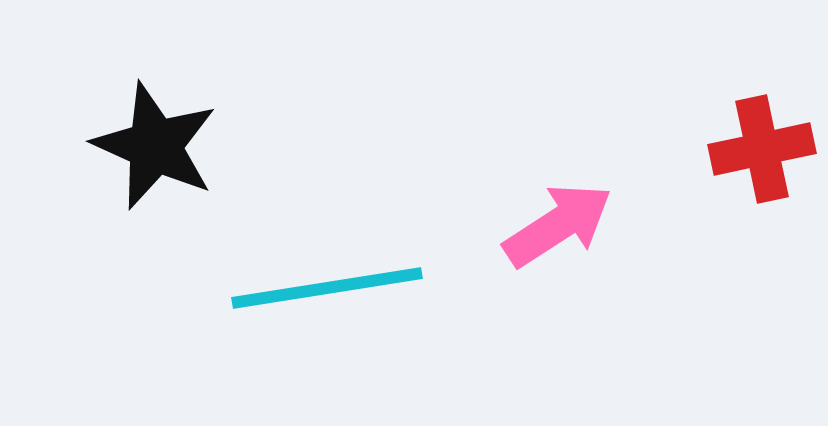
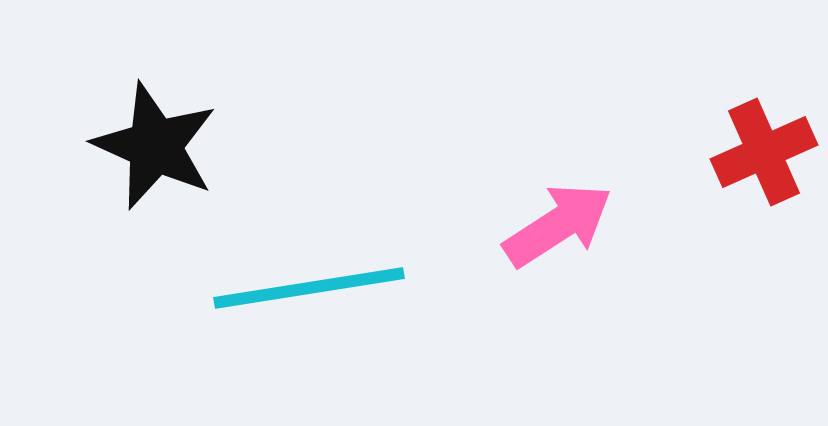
red cross: moved 2 px right, 3 px down; rotated 12 degrees counterclockwise
cyan line: moved 18 px left
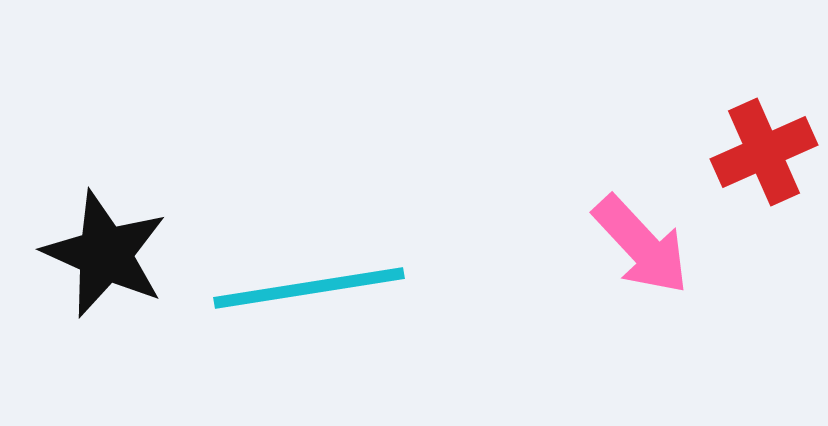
black star: moved 50 px left, 108 px down
pink arrow: moved 83 px right, 20 px down; rotated 80 degrees clockwise
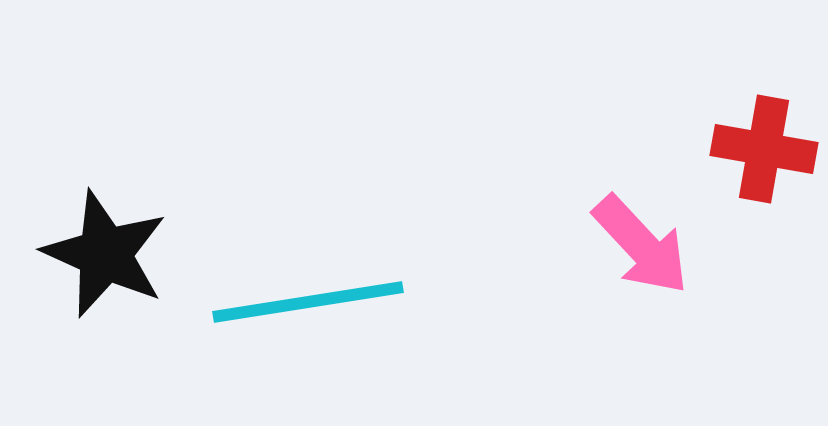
red cross: moved 3 px up; rotated 34 degrees clockwise
cyan line: moved 1 px left, 14 px down
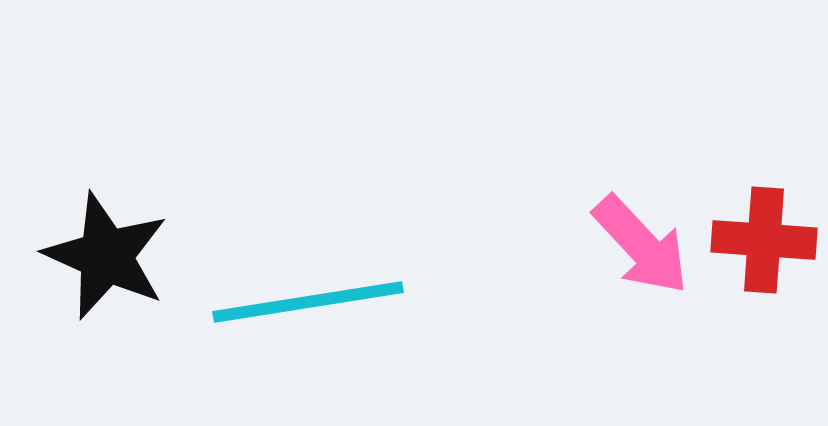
red cross: moved 91 px down; rotated 6 degrees counterclockwise
black star: moved 1 px right, 2 px down
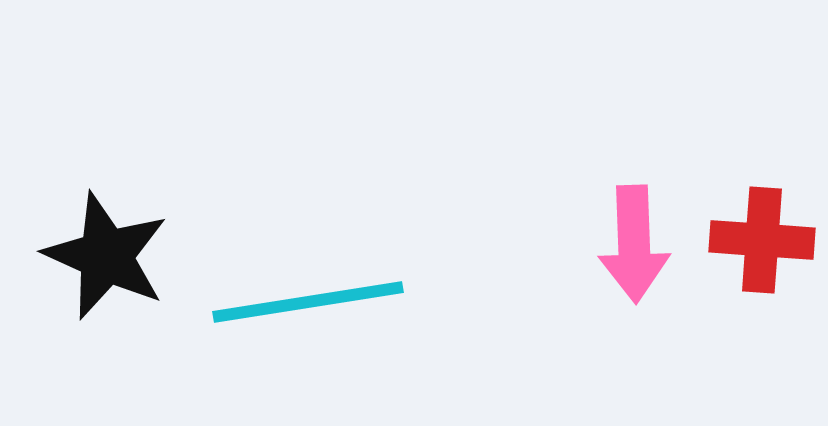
red cross: moved 2 px left
pink arrow: moved 7 px left, 1 px up; rotated 41 degrees clockwise
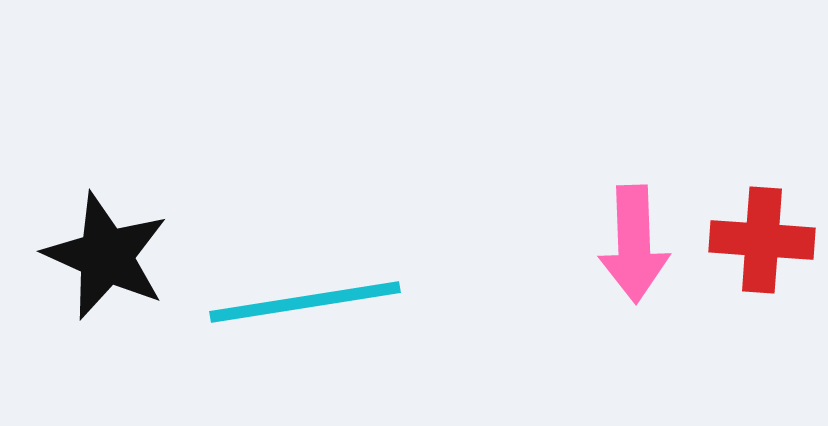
cyan line: moved 3 px left
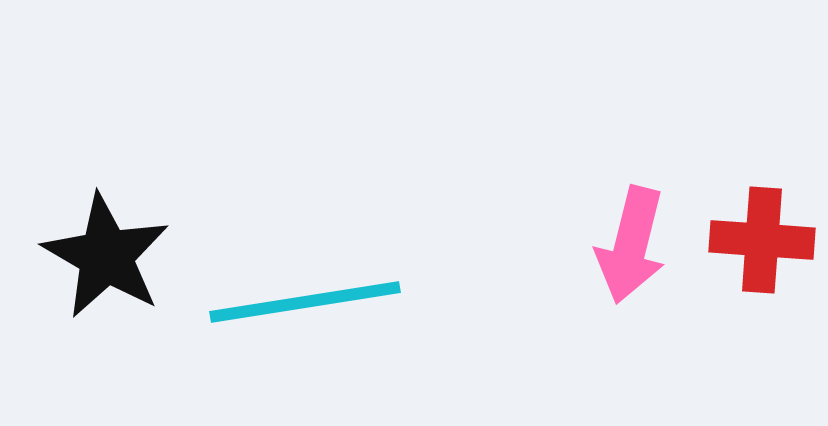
pink arrow: moved 3 px left, 1 px down; rotated 16 degrees clockwise
black star: rotated 6 degrees clockwise
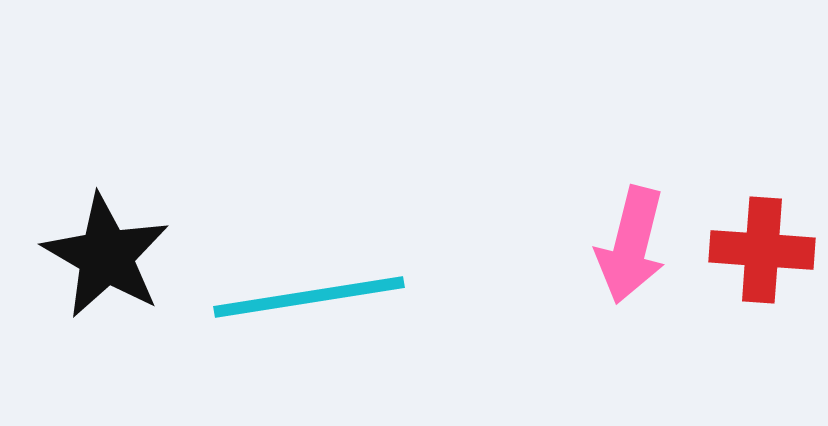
red cross: moved 10 px down
cyan line: moved 4 px right, 5 px up
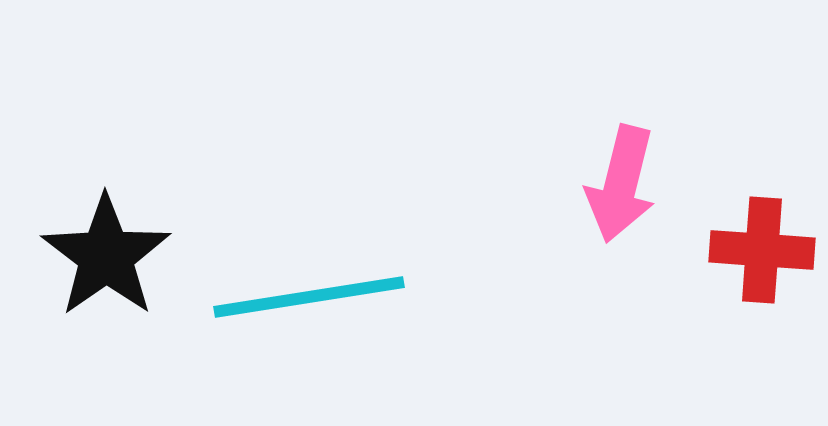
pink arrow: moved 10 px left, 61 px up
black star: rotated 7 degrees clockwise
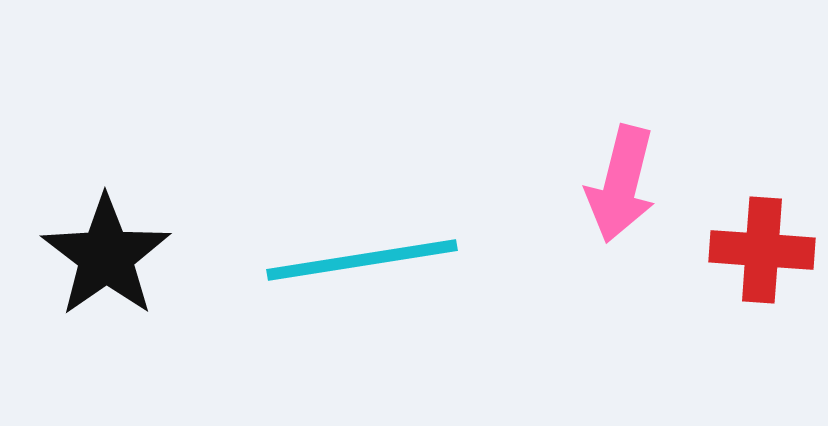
cyan line: moved 53 px right, 37 px up
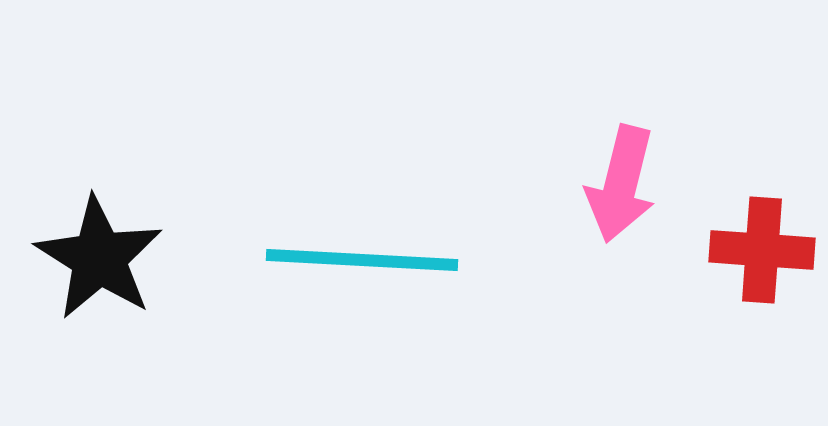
black star: moved 7 px left, 2 px down; rotated 5 degrees counterclockwise
cyan line: rotated 12 degrees clockwise
